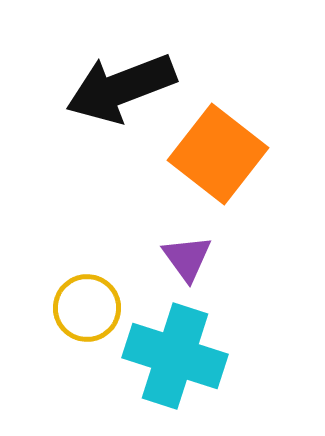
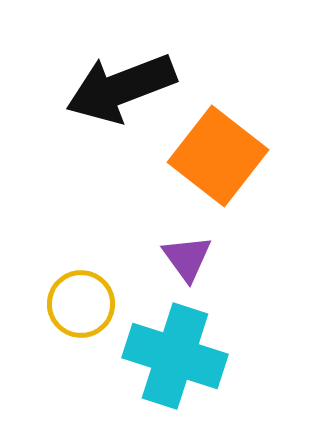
orange square: moved 2 px down
yellow circle: moved 6 px left, 4 px up
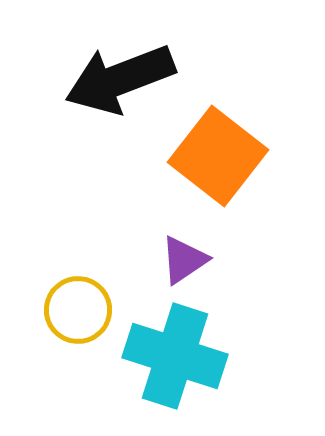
black arrow: moved 1 px left, 9 px up
purple triangle: moved 3 px left, 2 px down; rotated 32 degrees clockwise
yellow circle: moved 3 px left, 6 px down
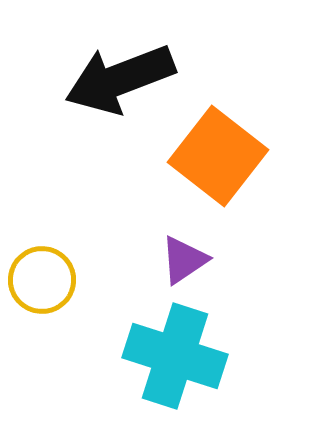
yellow circle: moved 36 px left, 30 px up
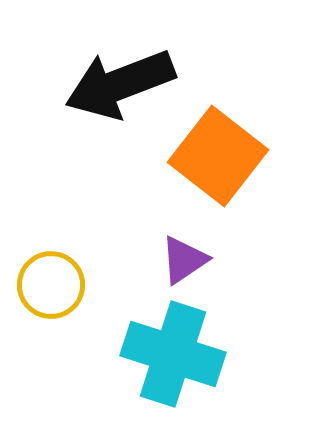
black arrow: moved 5 px down
yellow circle: moved 9 px right, 5 px down
cyan cross: moved 2 px left, 2 px up
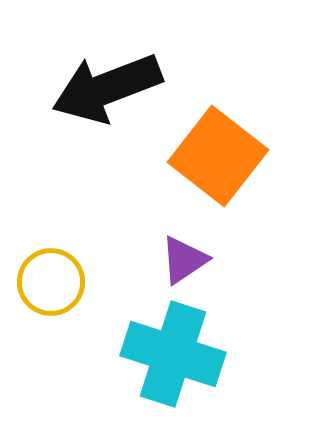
black arrow: moved 13 px left, 4 px down
yellow circle: moved 3 px up
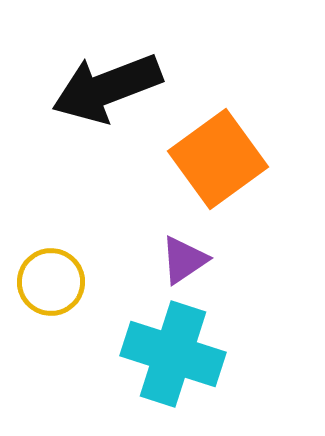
orange square: moved 3 px down; rotated 16 degrees clockwise
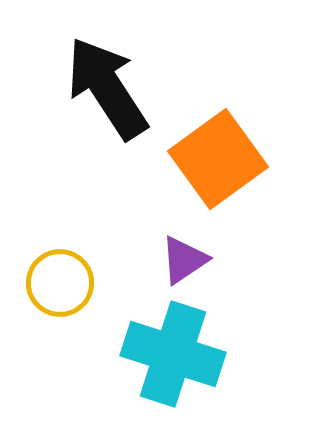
black arrow: rotated 78 degrees clockwise
yellow circle: moved 9 px right, 1 px down
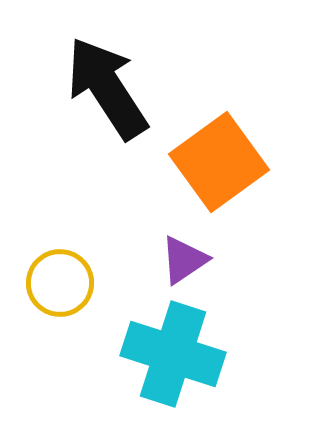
orange square: moved 1 px right, 3 px down
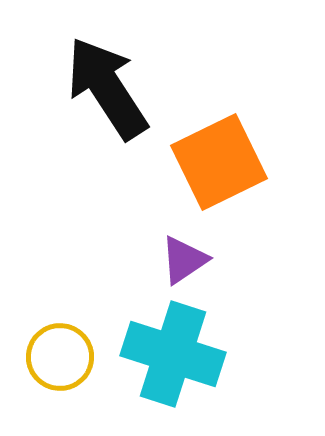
orange square: rotated 10 degrees clockwise
yellow circle: moved 74 px down
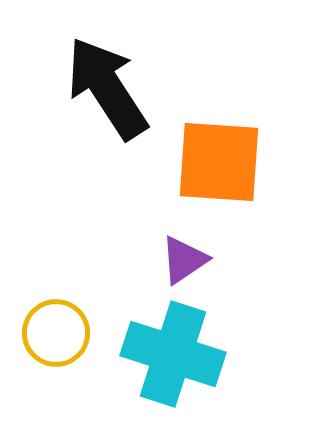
orange square: rotated 30 degrees clockwise
yellow circle: moved 4 px left, 24 px up
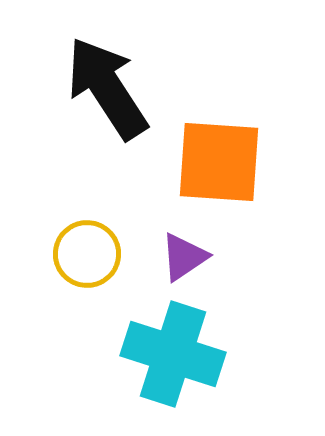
purple triangle: moved 3 px up
yellow circle: moved 31 px right, 79 px up
